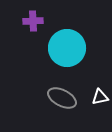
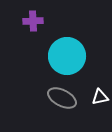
cyan circle: moved 8 px down
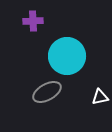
gray ellipse: moved 15 px left, 6 px up; rotated 56 degrees counterclockwise
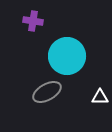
purple cross: rotated 12 degrees clockwise
white triangle: rotated 12 degrees clockwise
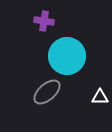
purple cross: moved 11 px right
gray ellipse: rotated 12 degrees counterclockwise
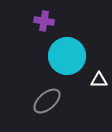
gray ellipse: moved 9 px down
white triangle: moved 1 px left, 17 px up
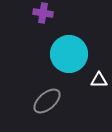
purple cross: moved 1 px left, 8 px up
cyan circle: moved 2 px right, 2 px up
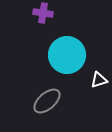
cyan circle: moved 2 px left, 1 px down
white triangle: rotated 18 degrees counterclockwise
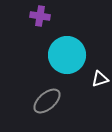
purple cross: moved 3 px left, 3 px down
white triangle: moved 1 px right, 1 px up
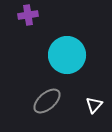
purple cross: moved 12 px left, 1 px up; rotated 18 degrees counterclockwise
white triangle: moved 6 px left, 26 px down; rotated 30 degrees counterclockwise
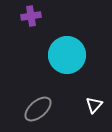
purple cross: moved 3 px right, 1 px down
gray ellipse: moved 9 px left, 8 px down
